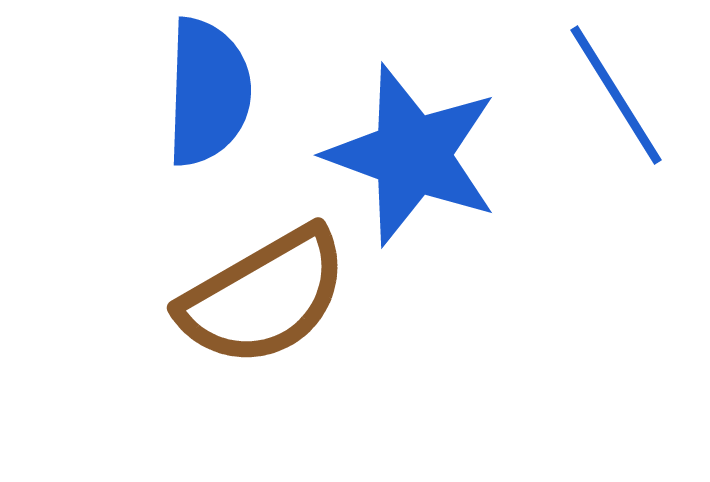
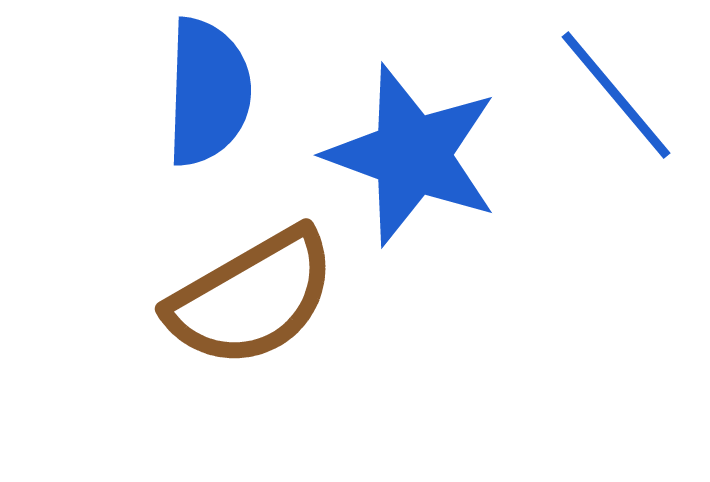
blue line: rotated 8 degrees counterclockwise
brown semicircle: moved 12 px left, 1 px down
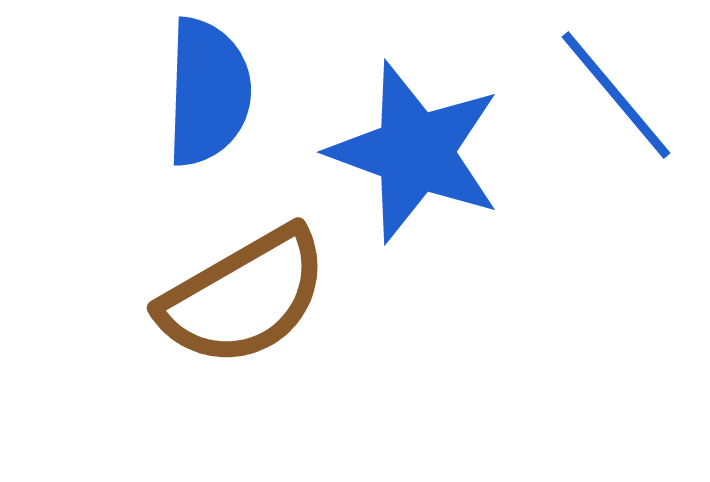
blue star: moved 3 px right, 3 px up
brown semicircle: moved 8 px left, 1 px up
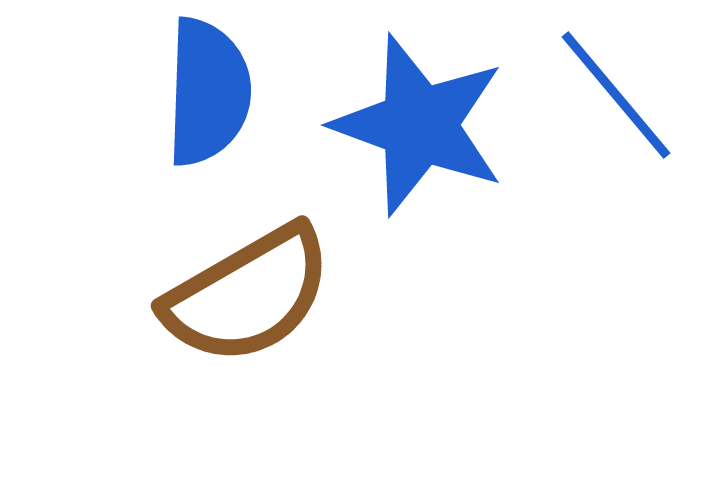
blue star: moved 4 px right, 27 px up
brown semicircle: moved 4 px right, 2 px up
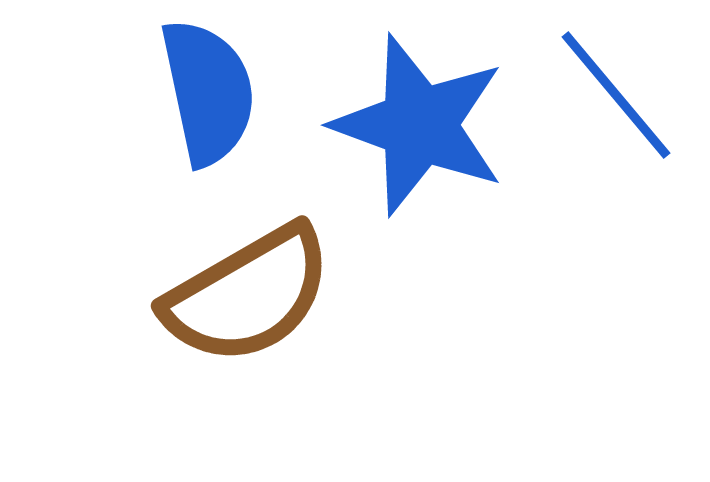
blue semicircle: rotated 14 degrees counterclockwise
